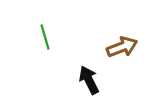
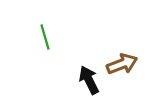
brown arrow: moved 17 px down
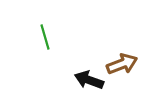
black arrow: rotated 44 degrees counterclockwise
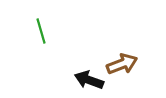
green line: moved 4 px left, 6 px up
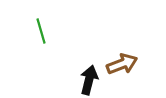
black arrow: rotated 84 degrees clockwise
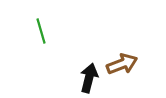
black arrow: moved 2 px up
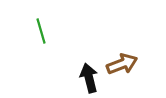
black arrow: rotated 28 degrees counterclockwise
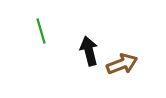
black arrow: moved 27 px up
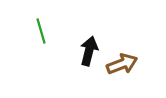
black arrow: rotated 28 degrees clockwise
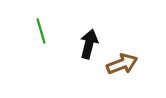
black arrow: moved 7 px up
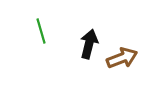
brown arrow: moved 6 px up
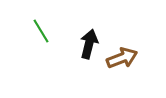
green line: rotated 15 degrees counterclockwise
